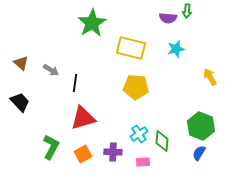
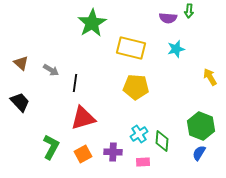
green arrow: moved 2 px right
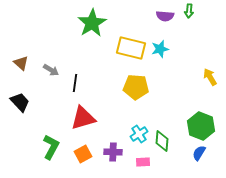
purple semicircle: moved 3 px left, 2 px up
cyan star: moved 16 px left
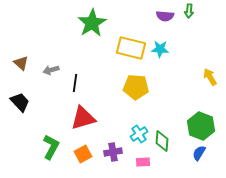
cyan star: rotated 18 degrees clockwise
gray arrow: rotated 133 degrees clockwise
purple cross: rotated 12 degrees counterclockwise
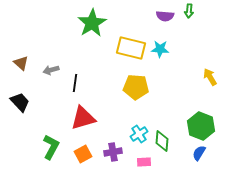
pink rectangle: moved 1 px right
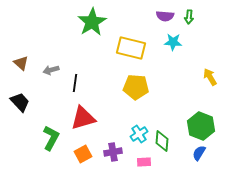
green arrow: moved 6 px down
green star: moved 1 px up
cyan star: moved 13 px right, 7 px up
green L-shape: moved 9 px up
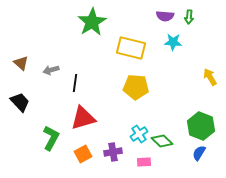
green diamond: rotated 50 degrees counterclockwise
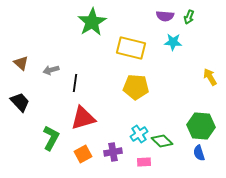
green arrow: rotated 16 degrees clockwise
green hexagon: rotated 16 degrees counterclockwise
blue semicircle: rotated 49 degrees counterclockwise
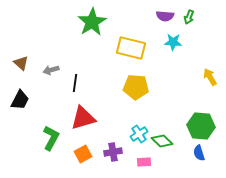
black trapezoid: moved 2 px up; rotated 70 degrees clockwise
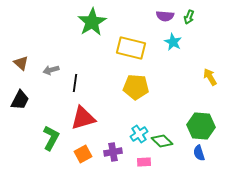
cyan star: rotated 24 degrees clockwise
